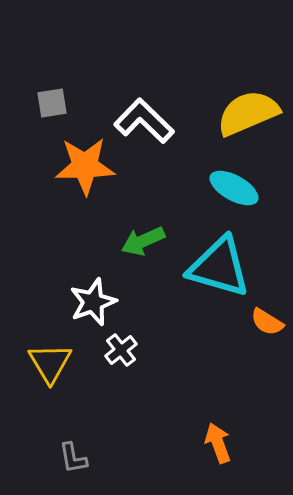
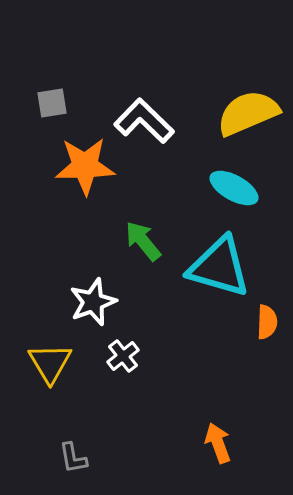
green arrow: rotated 75 degrees clockwise
orange semicircle: rotated 120 degrees counterclockwise
white cross: moved 2 px right, 6 px down
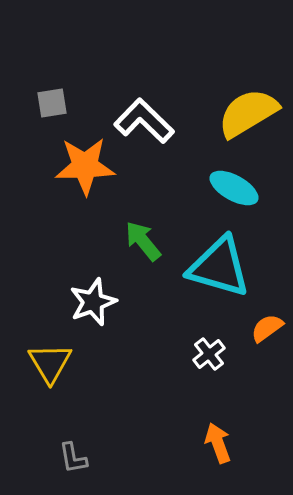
yellow semicircle: rotated 8 degrees counterclockwise
orange semicircle: moved 6 px down; rotated 128 degrees counterclockwise
white cross: moved 86 px right, 2 px up
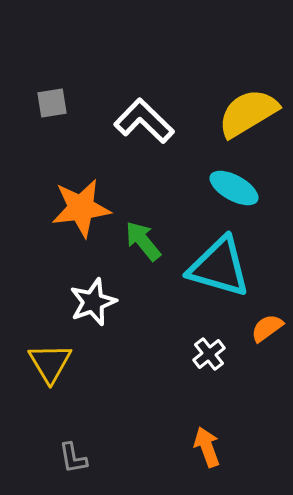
orange star: moved 4 px left, 42 px down; rotated 6 degrees counterclockwise
orange arrow: moved 11 px left, 4 px down
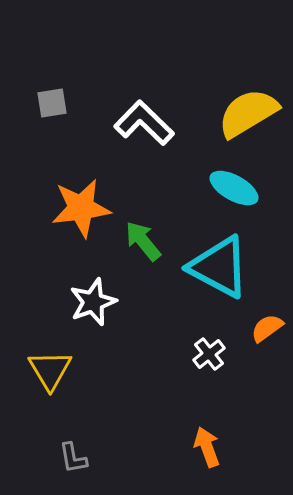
white L-shape: moved 2 px down
cyan triangle: rotated 12 degrees clockwise
yellow triangle: moved 7 px down
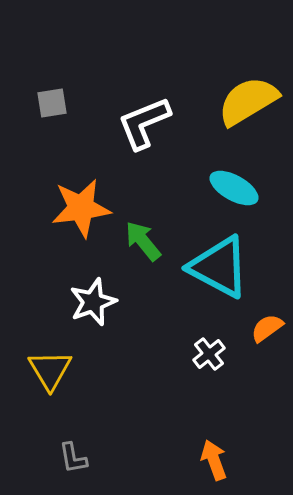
yellow semicircle: moved 12 px up
white L-shape: rotated 66 degrees counterclockwise
orange arrow: moved 7 px right, 13 px down
